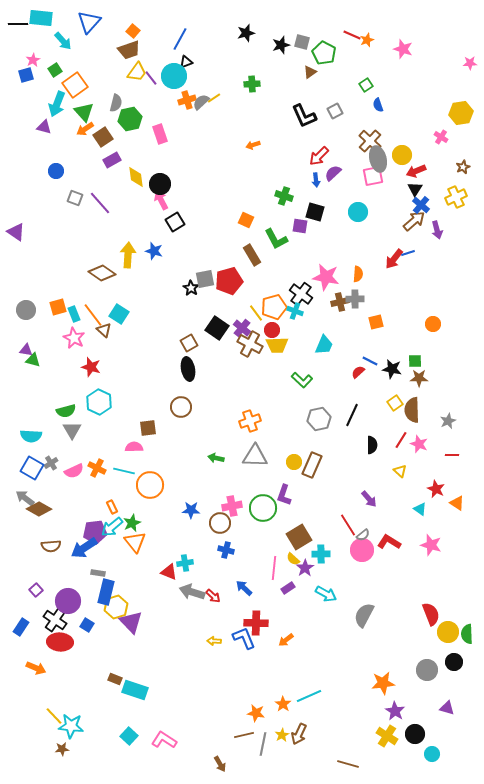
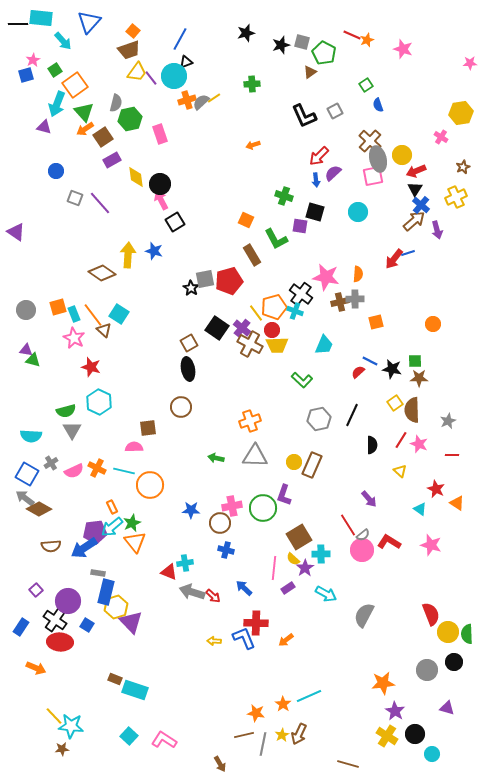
blue square at (32, 468): moved 5 px left, 6 px down
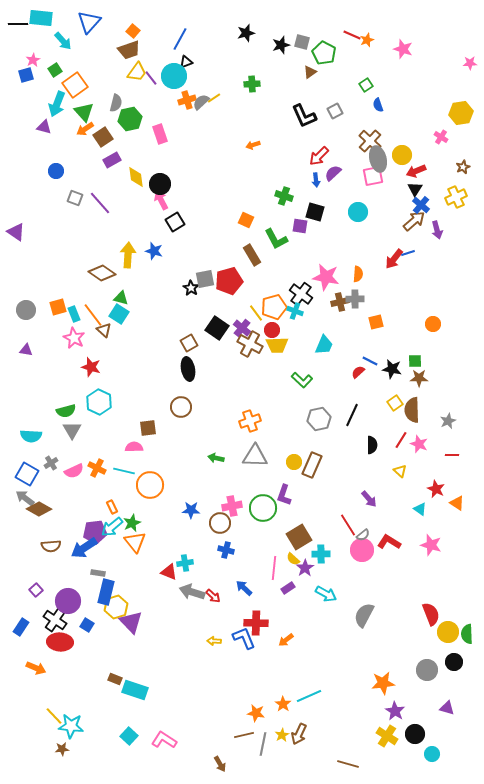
green triangle at (33, 360): moved 88 px right, 62 px up
